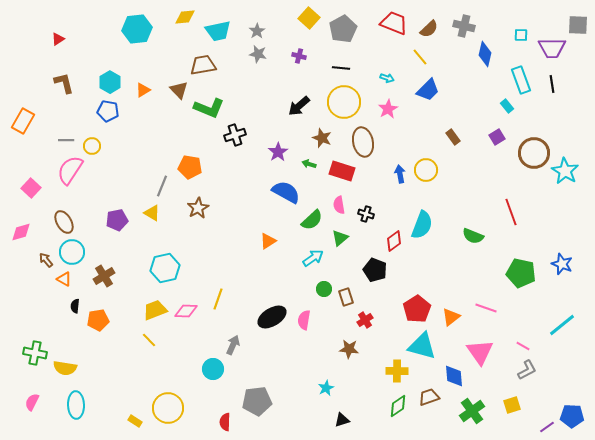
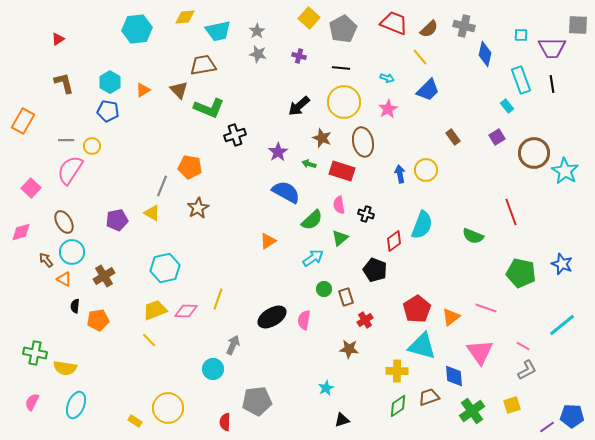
cyan ellipse at (76, 405): rotated 24 degrees clockwise
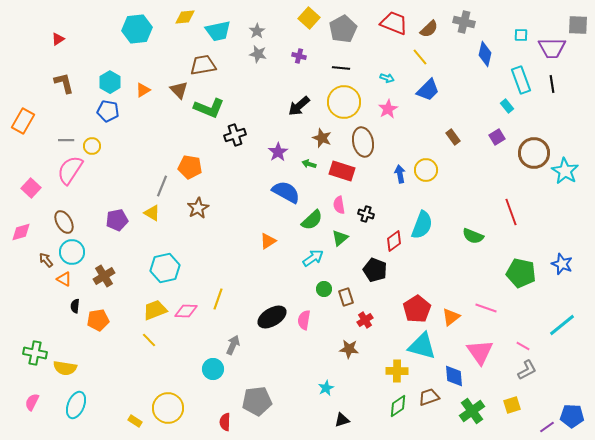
gray cross at (464, 26): moved 4 px up
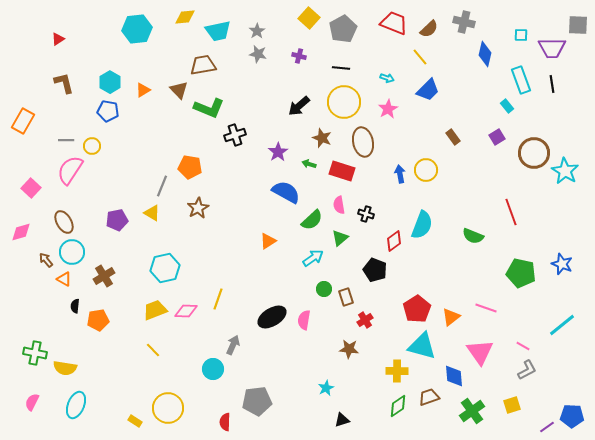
yellow line at (149, 340): moved 4 px right, 10 px down
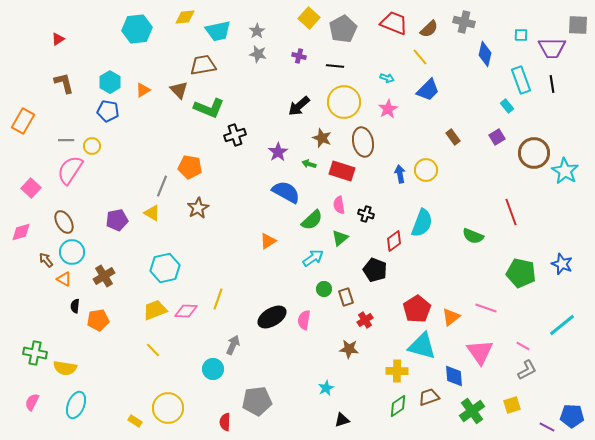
black line at (341, 68): moved 6 px left, 2 px up
cyan semicircle at (422, 225): moved 2 px up
purple line at (547, 427): rotated 63 degrees clockwise
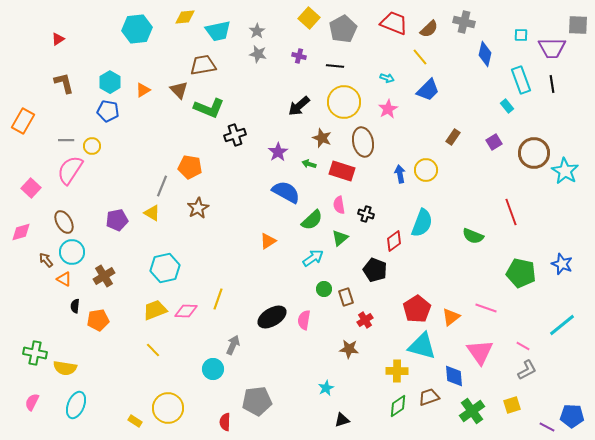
brown rectangle at (453, 137): rotated 70 degrees clockwise
purple square at (497, 137): moved 3 px left, 5 px down
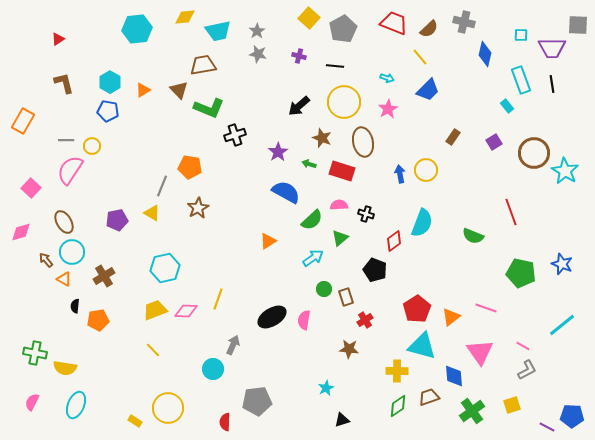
pink semicircle at (339, 205): rotated 96 degrees clockwise
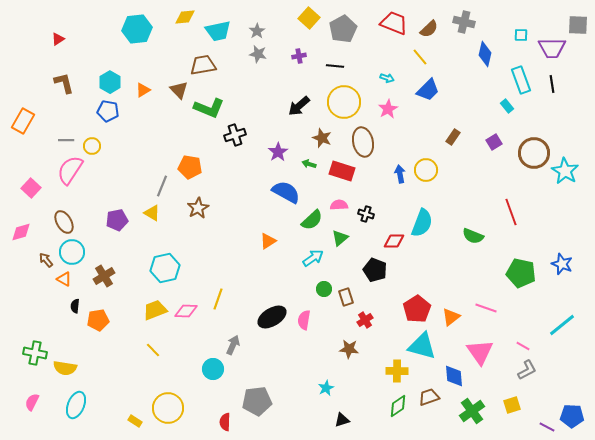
purple cross at (299, 56): rotated 24 degrees counterclockwise
red diamond at (394, 241): rotated 35 degrees clockwise
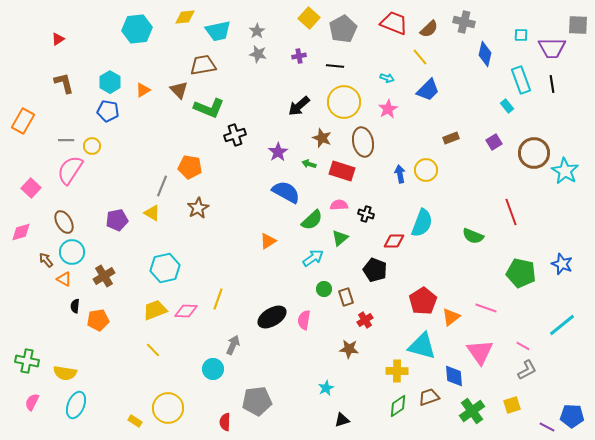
brown rectangle at (453, 137): moved 2 px left, 1 px down; rotated 35 degrees clockwise
red pentagon at (417, 309): moved 6 px right, 8 px up
green cross at (35, 353): moved 8 px left, 8 px down
yellow semicircle at (65, 368): moved 5 px down
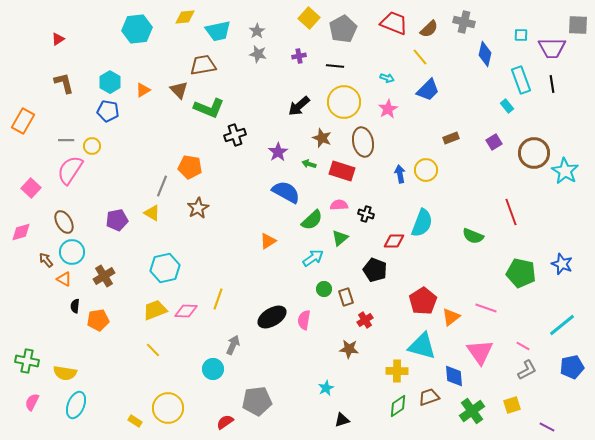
blue pentagon at (572, 416): moved 49 px up; rotated 15 degrees counterclockwise
red semicircle at (225, 422): rotated 54 degrees clockwise
